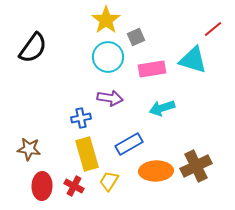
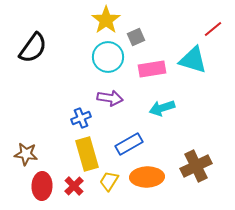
blue cross: rotated 12 degrees counterclockwise
brown star: moved 3 px left, 5 px down
orange ellipse: moved 9 px left, 6 px down
red cross: rotated 18 degrees clockwise
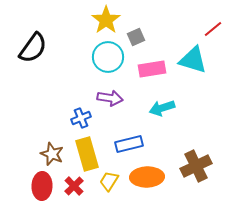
blue rectangle: rotated 16 degrees clockwise
brown star: moved 26 px right; rotated 15 degrees clockwise
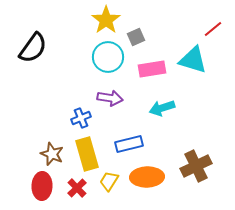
red cross: moved 3 px right, 2 px down
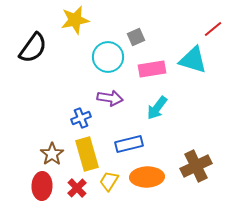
yellow star: moved 31 px left; rotated 24 degrees clockwise
cyan arrow: moved 5 px left; rotated 35 degrees counterclockwise
brown star: rotated 15 degrees clockwise
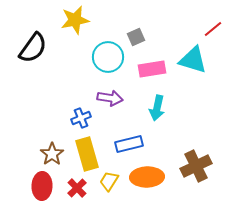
cyan arrow: rotated 25 degrees counterclockwise
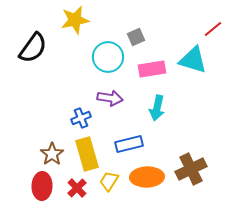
brown cross: moved 5 px left, 3 px down
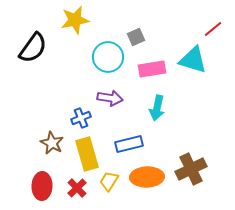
brown star: moved 11 px up; rotated 10 degrees counterclockwise
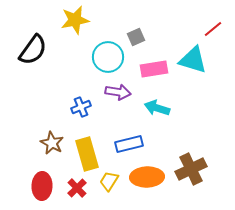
black semicircle: moved 2 px down
pink rectangle: moved 2 px right
purple arrow: moved 8 px right, 6 px up
cyan arrow: rotated 95 degrees clockwise
blue cross: moved 11 px up
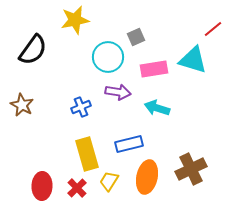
brown star: moved 30 px left, 38 px up
orange ellipse: rotated 76 degrees counterclockwise
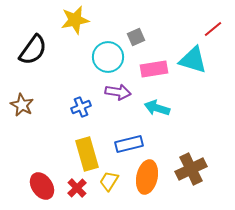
red ellipse: rotated 36 degrees counterclockwise
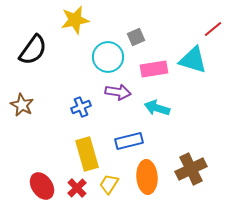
blue rectangle: moved 3 px up
orange ellipse: rotated 16 degrees counterclockwise
yellow trapezoid: moved 3 px down
